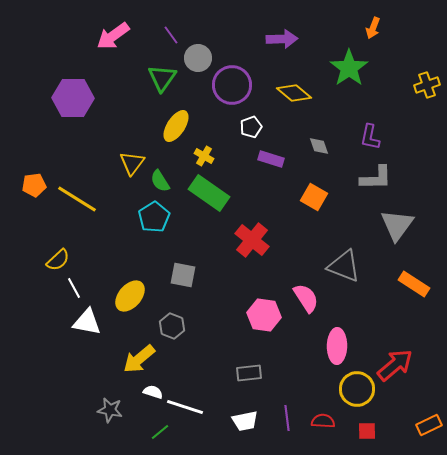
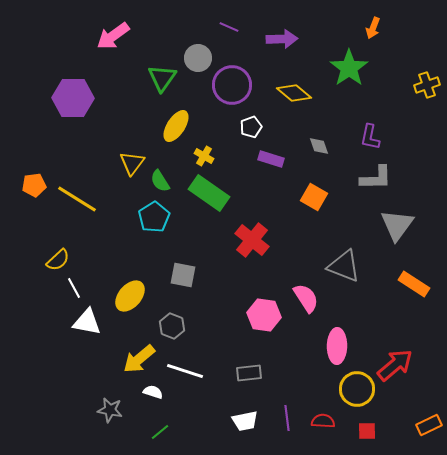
purple line at (171, 35): moved 58 px right, 8 px up; rotated 30 degrees counterclockwise
white line at (185, 407): moved 36 px up
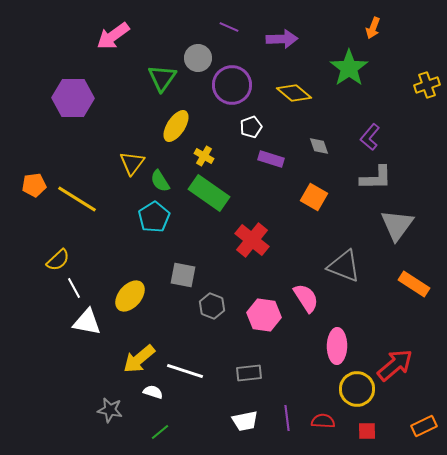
purple L-shape at (370, 137): rotated 28 degrees clockwise
gray hexagon at (172, 326): moved 40 px right, 20 px up
orange rectangle at (429, 425): moved 5 px left, 1 px down
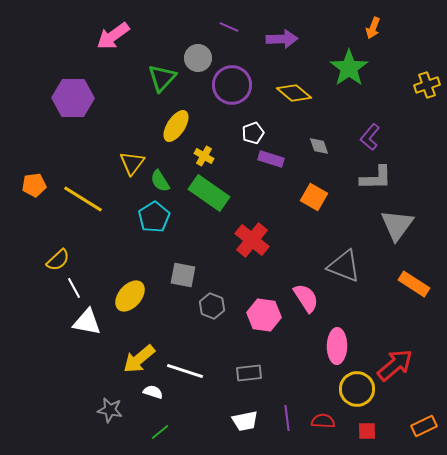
green triangle at (162, 78): rotated 8 degrees clockwise
white pentagon at (251, 127): moved 2 px right, 6 px down
yellow line at (77, 199): moved 6 px right
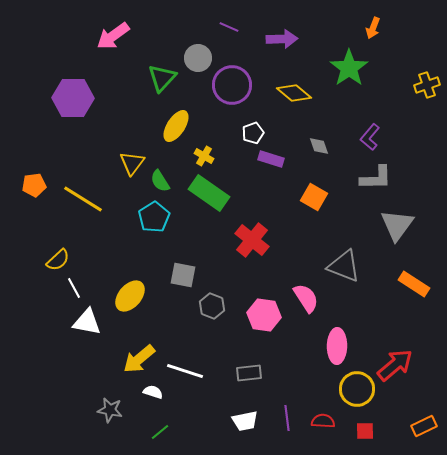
red square at (367, 431): moved 2 px left
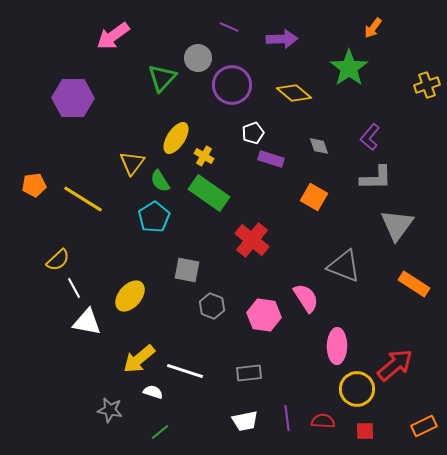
orange arrow at (373, 28): rotated 15 degrees clockwise
yellow ellipse at (176, 126): moved 12 px down
gray square at (183, 275): moved 4 px right, 5 px up
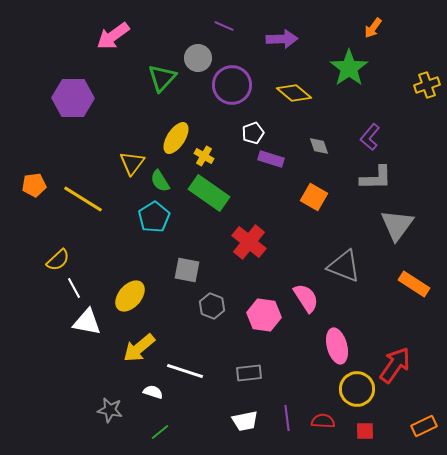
purple line at (229, 27): moved 5 px left, 1 px up
red cross at (252, 240): moved 3 px left, 2 px down
pink ellipse at (337, 346): rotated 16 degrees counterclockwise
yellow arrow at (139, 359): moved 11 px up
red arrow at (395, 365): rotated 15 degrees counterclockwise
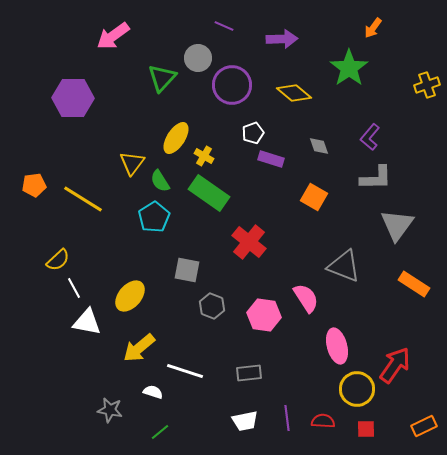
red square at (365, 431): moved 1 px right, 2 px up
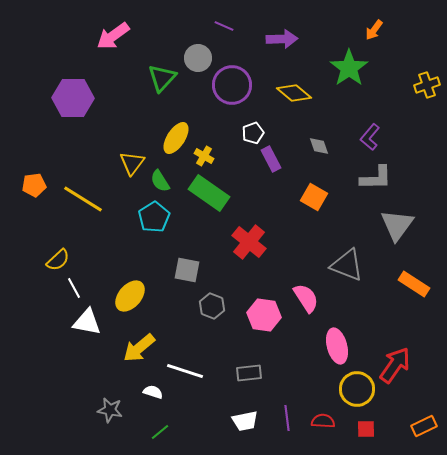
orange arrow at (373, 28): moved 1 px right, 2 px down
purple rectangle at (271, 159): rotated 45 degrees clockwise
gray triangle at (344, 266): moved 3 px right, 1 px up
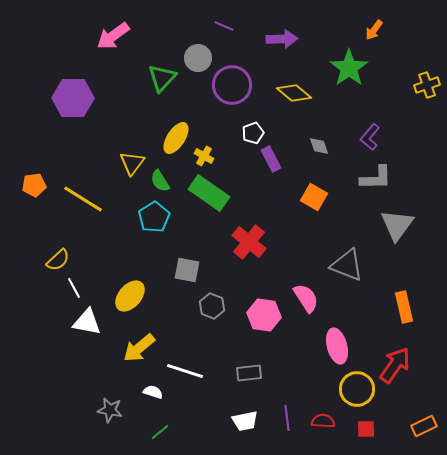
orange rectangle at (414, 284): moved 10 px left, 23 px down; rotated 44 degrees clockwise
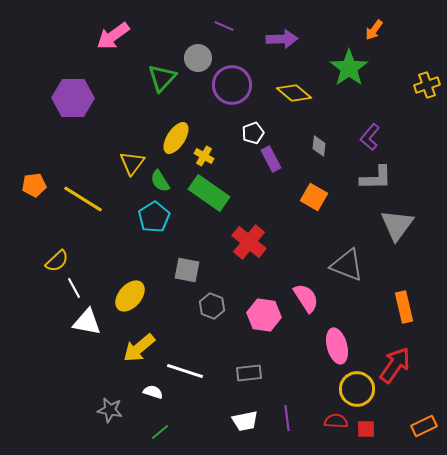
gray diamond at (319, 146): rotated 25 degrees clockwise
yellow semicircle at (58, 260): moved 1 px left, 1 px down
red semicircle at (323, 421): moved 13 px right
